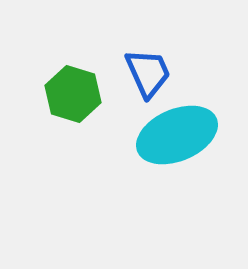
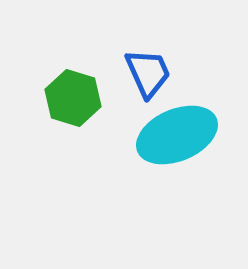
green hexagon: moved 4 px down
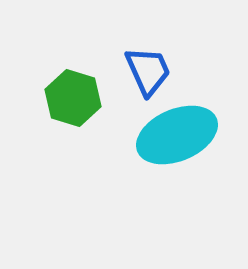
blue trapezoid: moved 2 px up
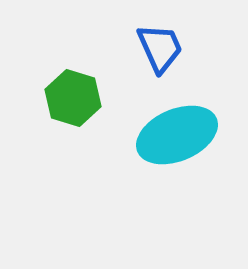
blue trapezoid: moved 12 px right, 23 px up
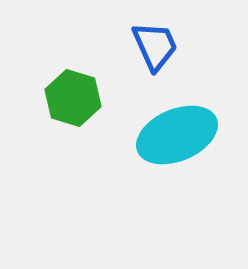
blue trapezoid: moved 5 px left, 2 px up
